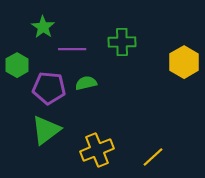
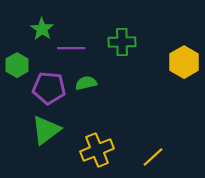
green star: moved 1 px left, 2 px down
purple line: moved 1 px left, 1 px up
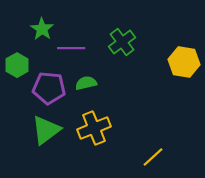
green cross: rotated 36 degrees counterclockwise
yellow hexagon: rotated 20 degrees counterclockwise
yellow cross: moved 3 px left, 22 px up
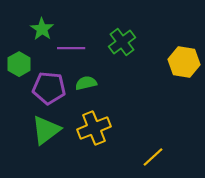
green hexagon: moved 2 px right, 1 px up
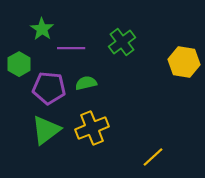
yellow cross: moved 2 px left
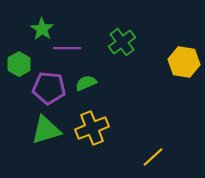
purple line: moved 4 px left
green semicircle: rotated 10 degrees counterclockwise
green triangle: rotated 20 degrees clockwise
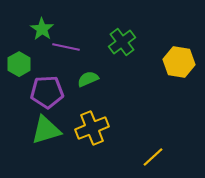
purple line: moved 1 px left, 1 px up; rotated 12 degrees clockwise
yellow hexagon: moved 5 px left
green semicircle: moved 2 px right, 4 px up
purple pentagon: moved 2 px left, 4 px down; rotated 8 degrees counterclockwise
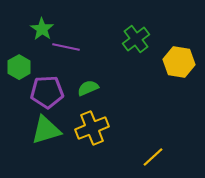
green cross: moved 14 px right, 3 px up
green hexagon: moved 3 px down
green semicircle: moved 9 px down
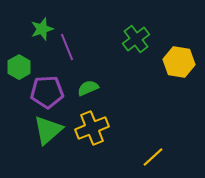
green star: rotated 20 degrees clockwise
purple line: moved 1 px right; rotated 56 degrees clockwise
green triangle: moved 2 px right; rotated 24 degrees counterclockwise
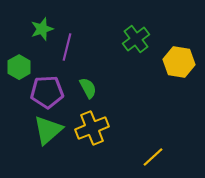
purple line: rotated 36 degrees clockwise
green semicircle: rotated 85 degrees clockwise
